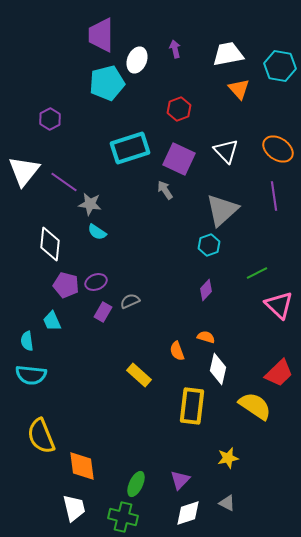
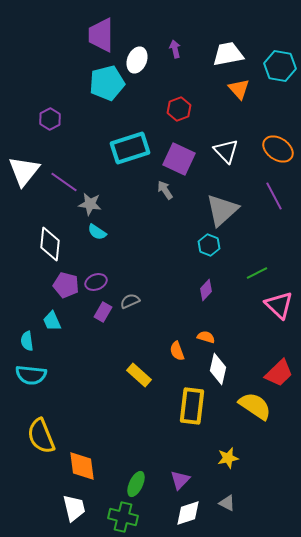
purple line at (274, 196): rotated 20 degrees counterclockwise
cyan hexagon at (209, 245): rotated 20 degrees counterclockwise
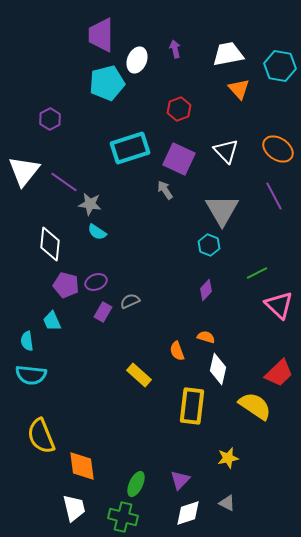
gray triangle at (222, 210): rotated 18 degrees counterclockwise
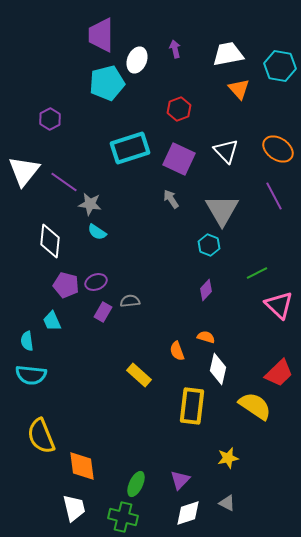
gray arrow at (165, 190): moved 6 px right, 9 px down
white diamond at (50, 244): moved 3 px up
gray semicircle at (130, 301): rotated 18 degrees clockwise
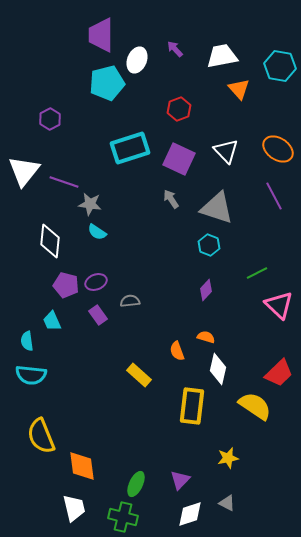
purple arrow at (175, 49): rotated 30 degrees counterclockwise
white trapezoid at (228, 54): moved 6 px left, 2 px down
purple line at (64, 182): rotated 16 degrees counterclockwise
gray triangle at (222, 210): moved 5 px left, 2 px up; rotated 42 degrees counterclockwise
purple rectangle at (103, 312): moved 5 px left, 3 px down; rotated 66 degrees counterclockwise
white diamond at (188, 513): moved 2 px right, 1 px down
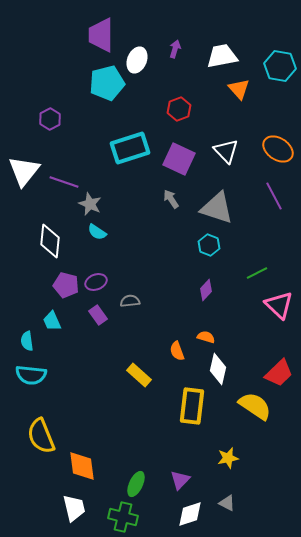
purple arrow at (175, 49): rotated 60 degrees clockwise
gray star at (90, 204): rotated 15 degrees clockwise
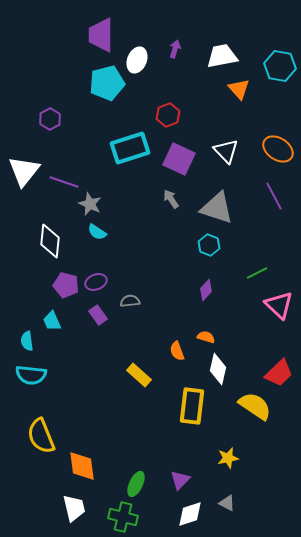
red hexagon at (179, 109): moved 11 px left, 6 px down
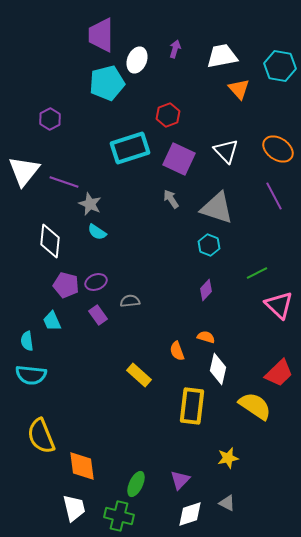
green cross at (123, 517): moved 4 px left, 1 px up
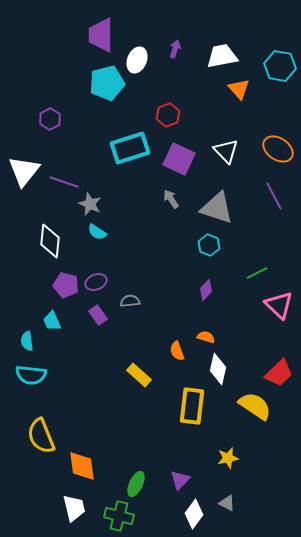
white diamond at (190, 514): moved 4 px right; rotated 36 degrees counterclockwise
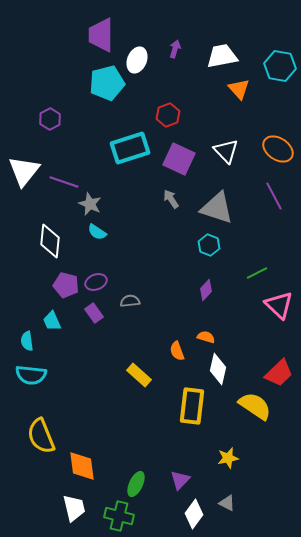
purple rectangle at (98, 315): moved 4 px left, 2 px up
